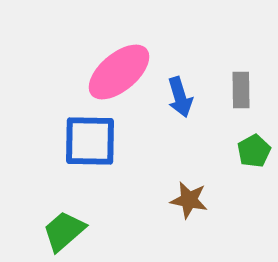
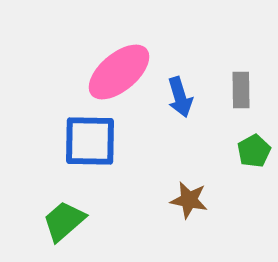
green trapezoid: moved 10 px up
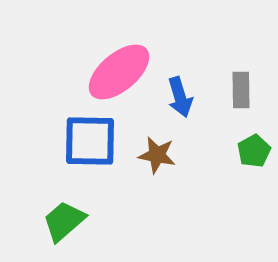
brown star: moved 32 px left, 45 px up
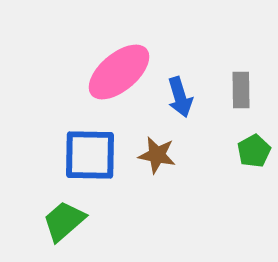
blue square: moved 14 px down
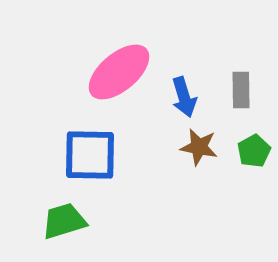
blue arrow: moved 4 px right
brown star: moved 42 px right, 8 px up
green trapezoid: rotated 24 degrees clockwise
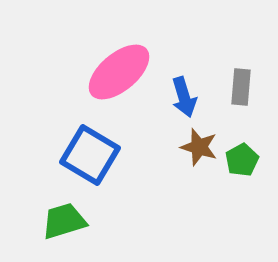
gray rectangle: moved 3 px up; rotated 6 degrees clockwise
brown star: rotated 6 degrees clockwise
green pentagon: moved 12 px left, 9 px down
blue square: rotated 30 degrees clockwise
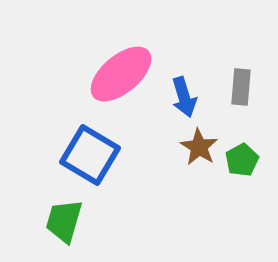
pink ellipse: moved 2 px right, 2 px down
brown star: rotated 15 degrees clockwise
green trapezoid: rotated 57 degrees counterclockwise
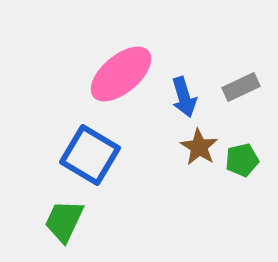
gray rectangle: rotated 60 degrees clockwise
green pentagon: rotated 16 degrees clockwise
green trapezoid: rotated 9 degrees clockwise
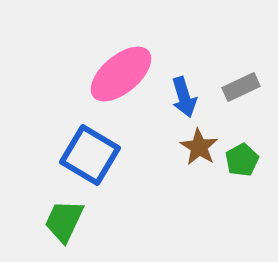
green pentagon: rotated 16 degrees counterclockwise
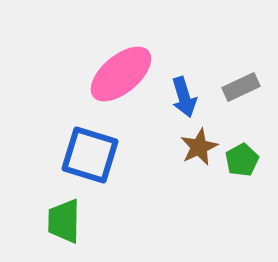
brown star: rotated 15 degrees clockwise
blue square: rotated 14 degrees counterclockwise
green trapezoid: rotated 24 degrees counterclockwise
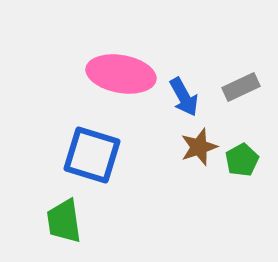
pink ellipse: rotated 50 degrees clockwise
blue arrow: rotated 12 degrees counterclockwise
brown star: rotated 6 degrees clockwise
blue square: moved 2 px right
green trapezoid: rotated 9 degrees counterclockwise
